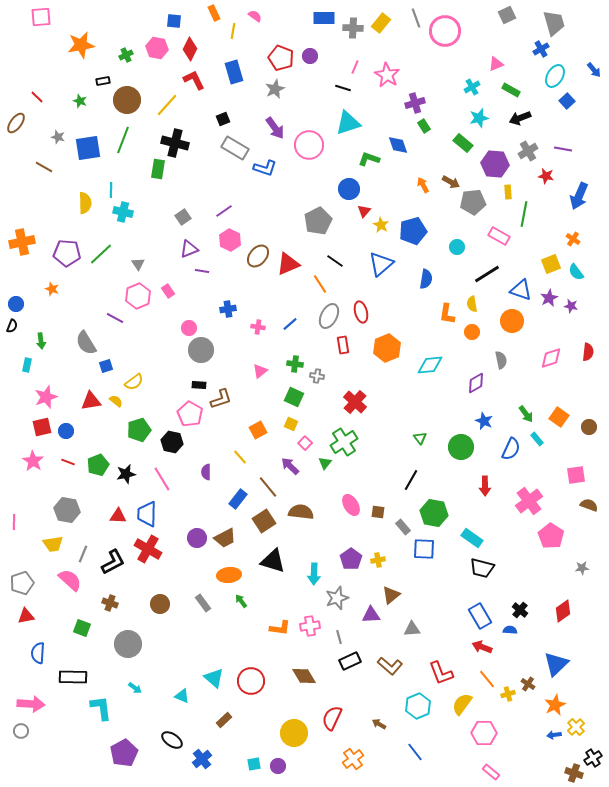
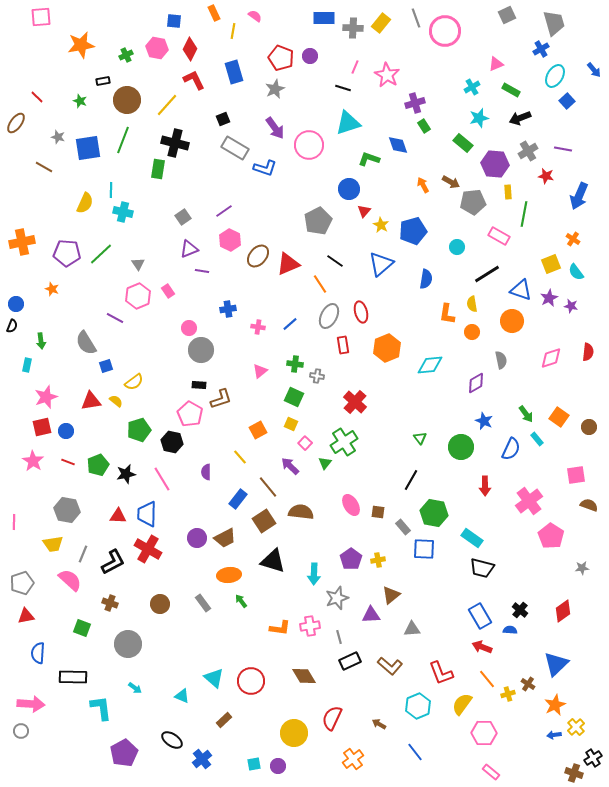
yellow semicircle at (85, 203): rotated 25 degrees clockwise
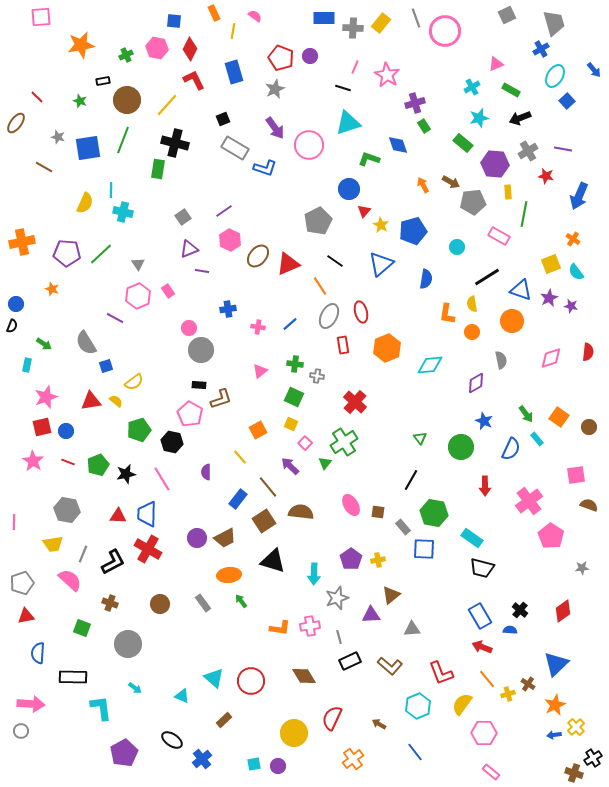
black line at (487, 274): moved 3 px down
orange line at (320, 284): moved 2 px down
green arrow at (41, 341): moved 3 px right, 3 px down; rotated 49 degrees counterclockwise
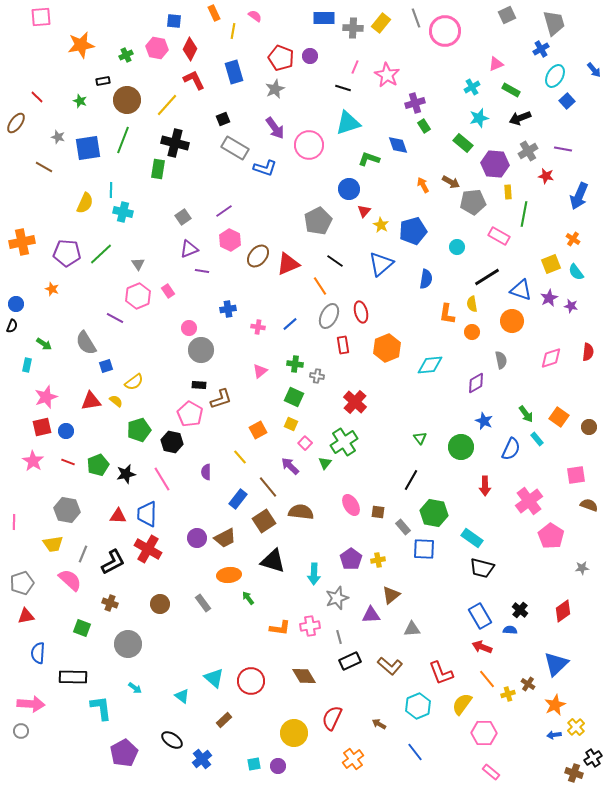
green arrow at (241, 601): moved 7 px right, 3 px up
cyan triangle at (182, 696): rotated 14 degrees clockwise
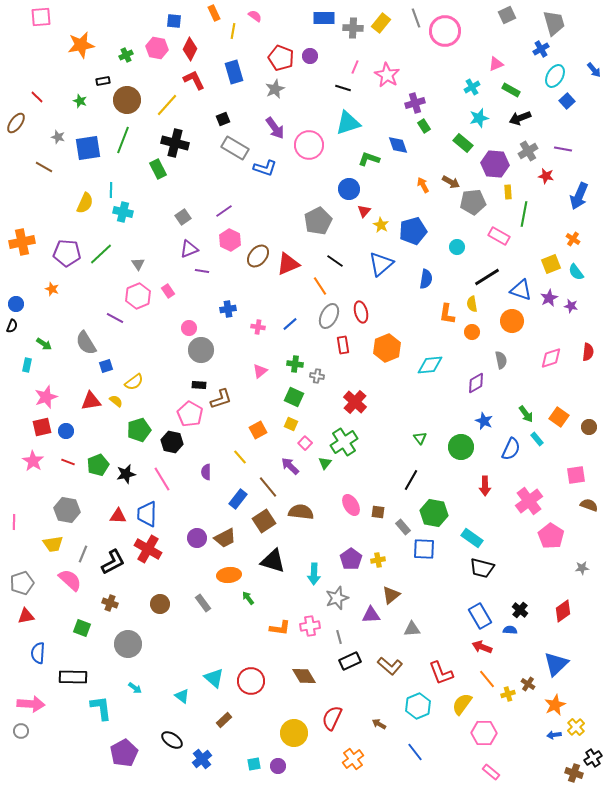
green rectangle at (158, 169): rotated 36 degrees counterclockwise
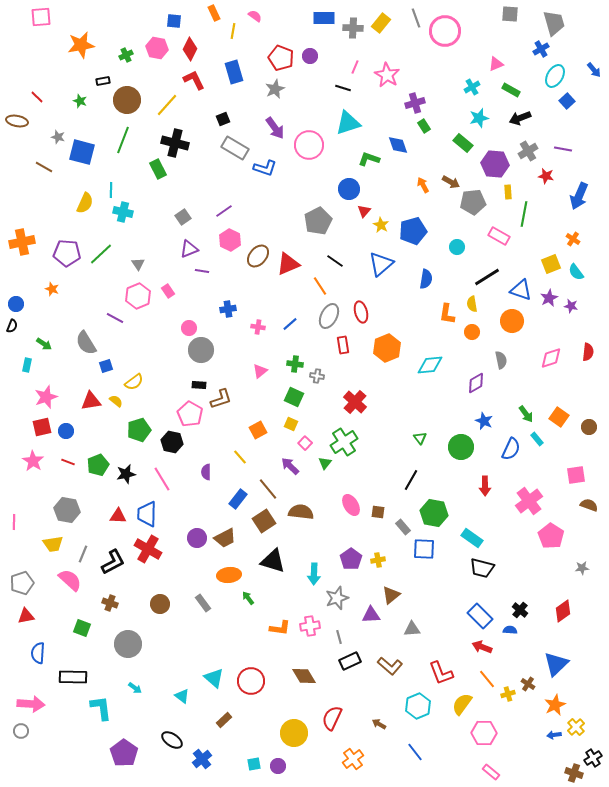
gray square at (507, 15): moved 3 px right, 1 px up; rotated 30 degrees clockwise
brown ellipse at (16, 123): moved 1 px right, 2 px up; rotated 65 degrees clockwise
blue square at (88, 148): moved 6 px left, 4 px down; rotated 24 degrees clockwise
brown line at (268, 487): moved 2 px down
blue rectangle at (480, 616): rotated 15 degrees counterclockwise
purple pentagon at (124, 753): rotated 8 degrees counterclockwise
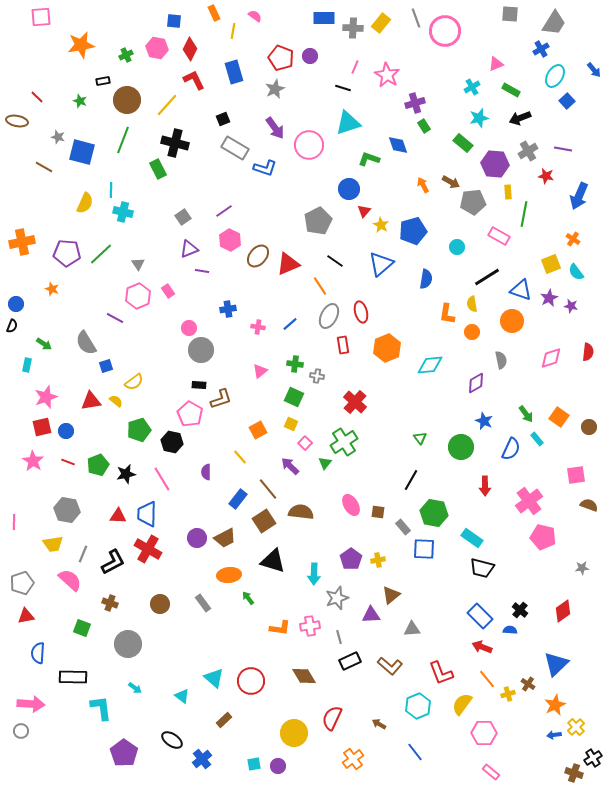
gray trapezoid at (554, 23): rotated 48 degrees clockwise
pink pentagon at (551, 536): moved 8 px left, 1 px down; rotated 20 degrees counterclockwise
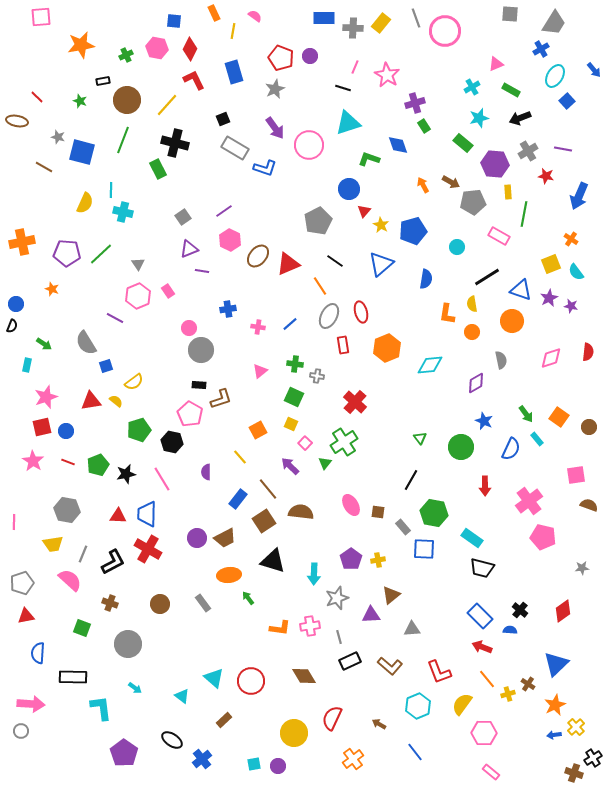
orange cross at (573, 239): moved 2 px left
red L-shape at (441, 673): moved 2 px left, 1 px up
